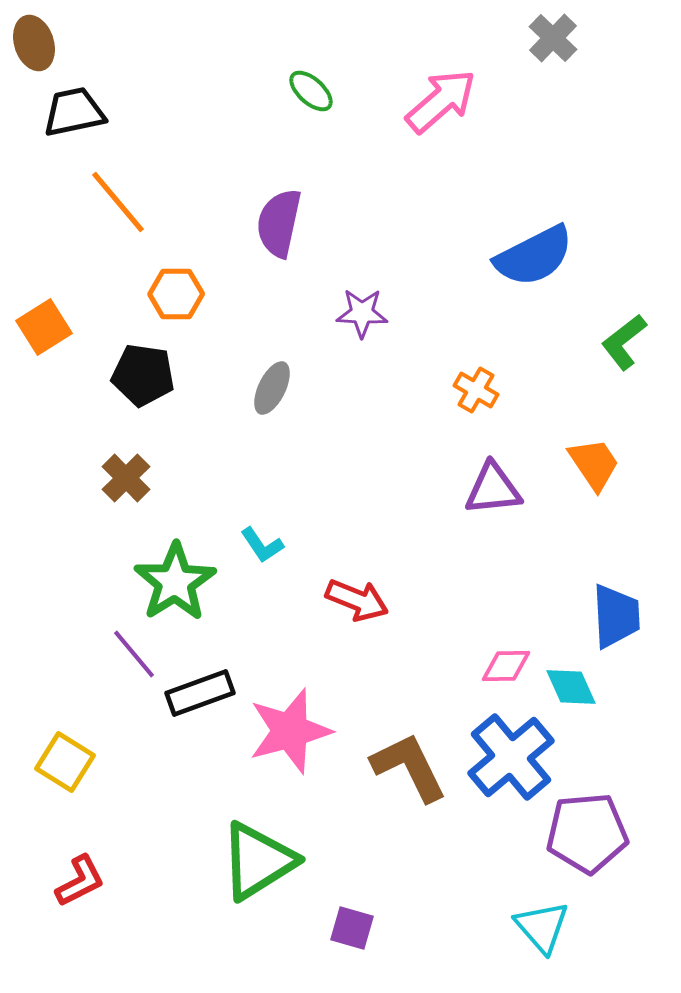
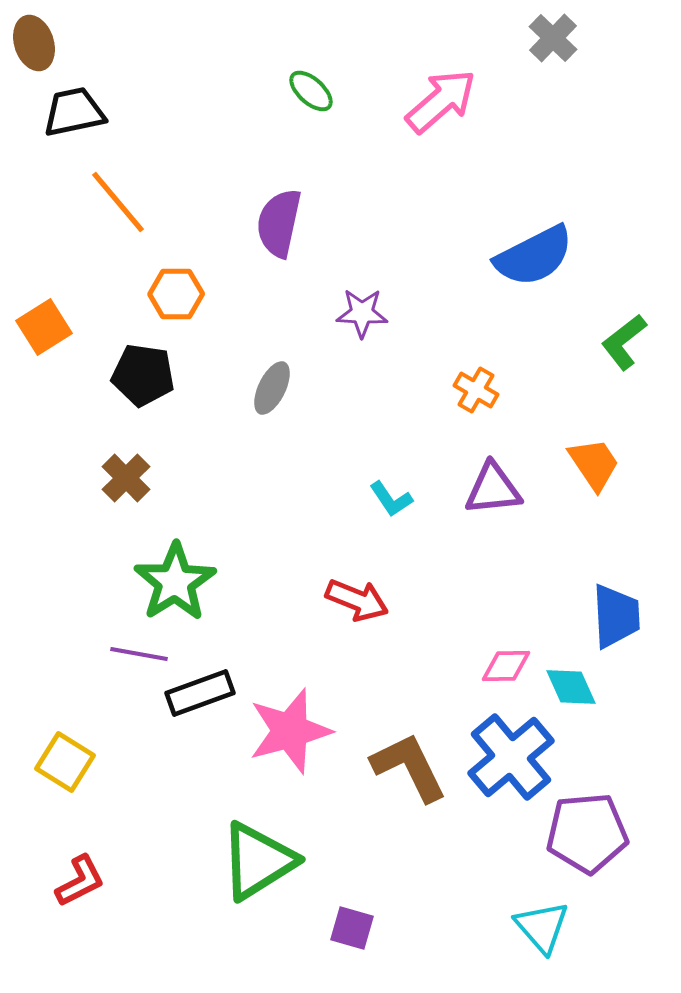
cyan L-shape: moved 129 px right, 46 px up
purple line: moved 5 px right; rotated 40 degrees counterclockwise
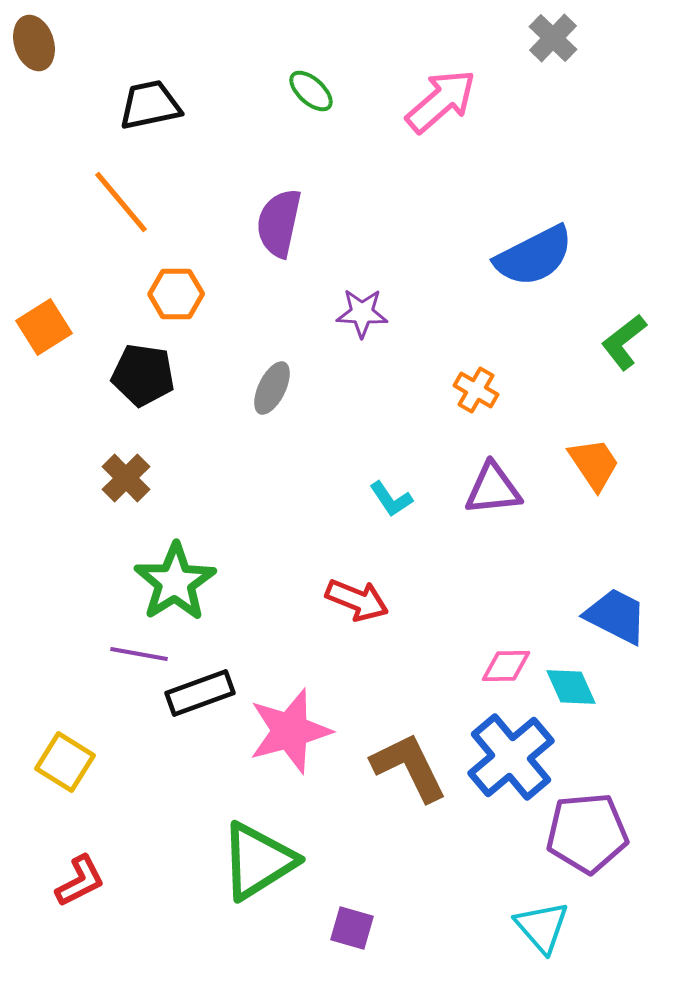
black trapezoid: moved 76 px right, 7 px up
orange line: moved 3 px right
blue trapezoid: rotated 60 degrees counterclockwise
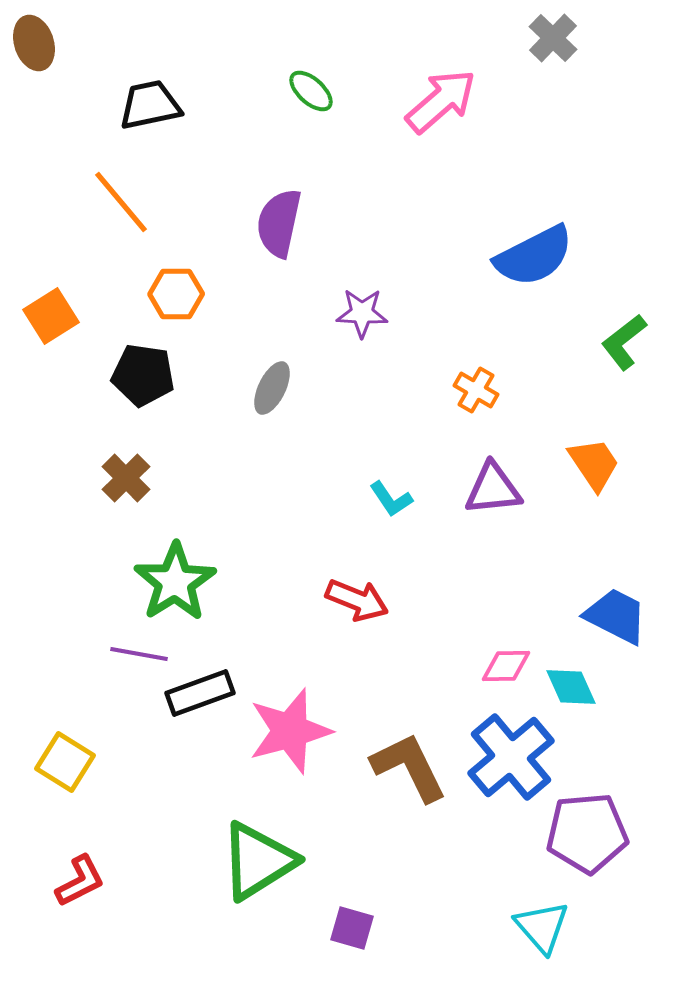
orange square: moved 7 px right, 11 px up
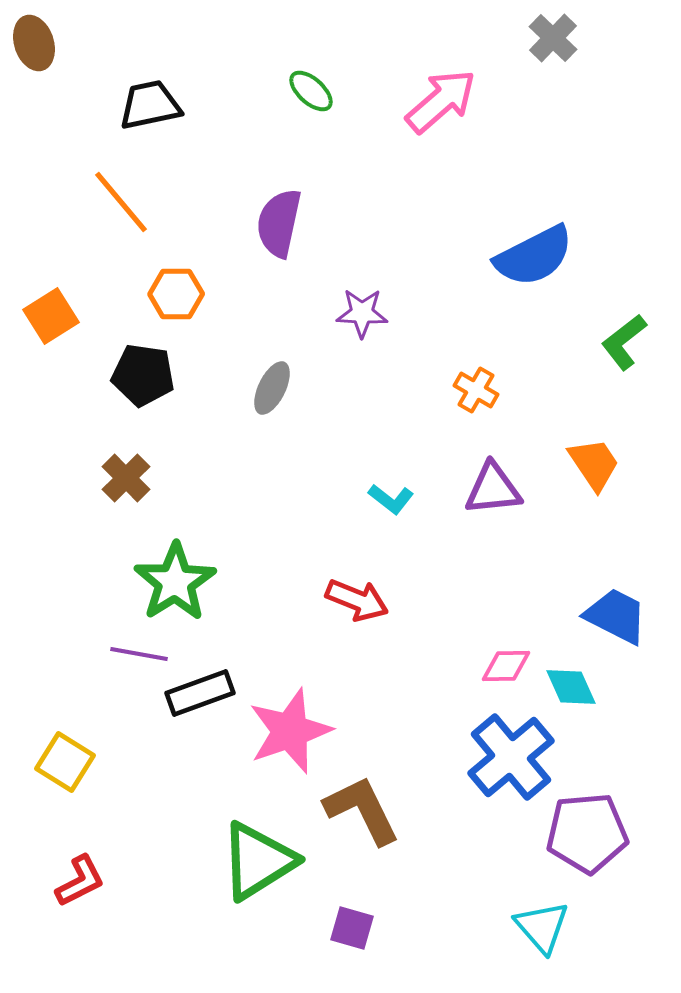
cyan L-shape: rotated 18 degrees counterclockwise
pink star: rotated 4 degrees counterclockwise
brown L-shape: moved 47 px left, 43 px down
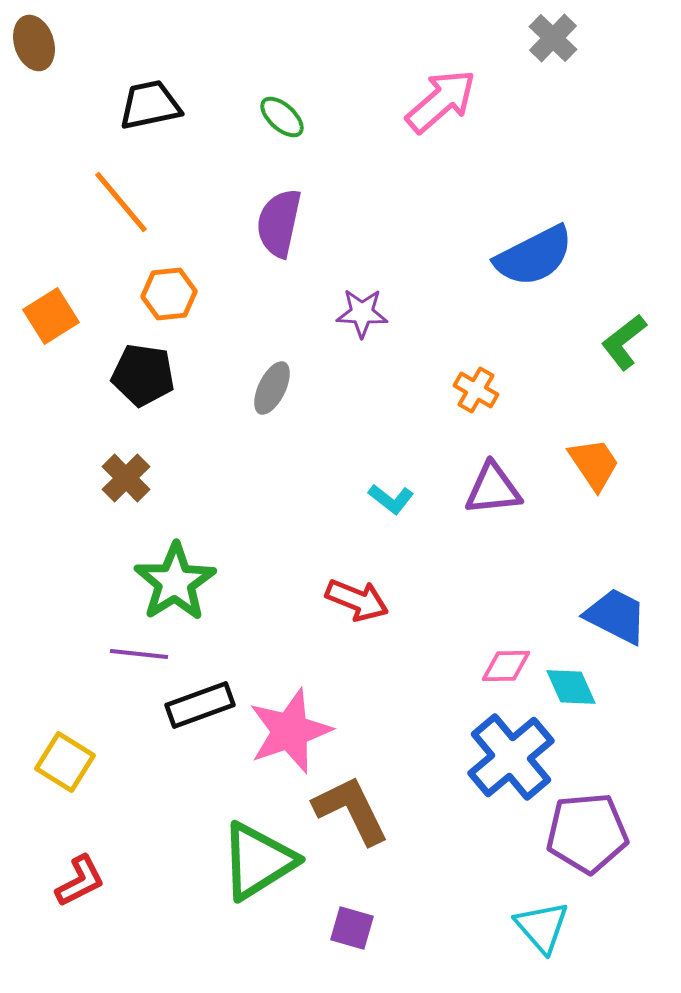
green ellipse: moved 29 px left, 26 px down
orange hexagon: moved 7 px left; rotated 6 degrees counterclockwise
purple line: rotated 4 degrees counterclockwise
black rectangle: moved 12 px down
brown L-shape: moved 11 px left
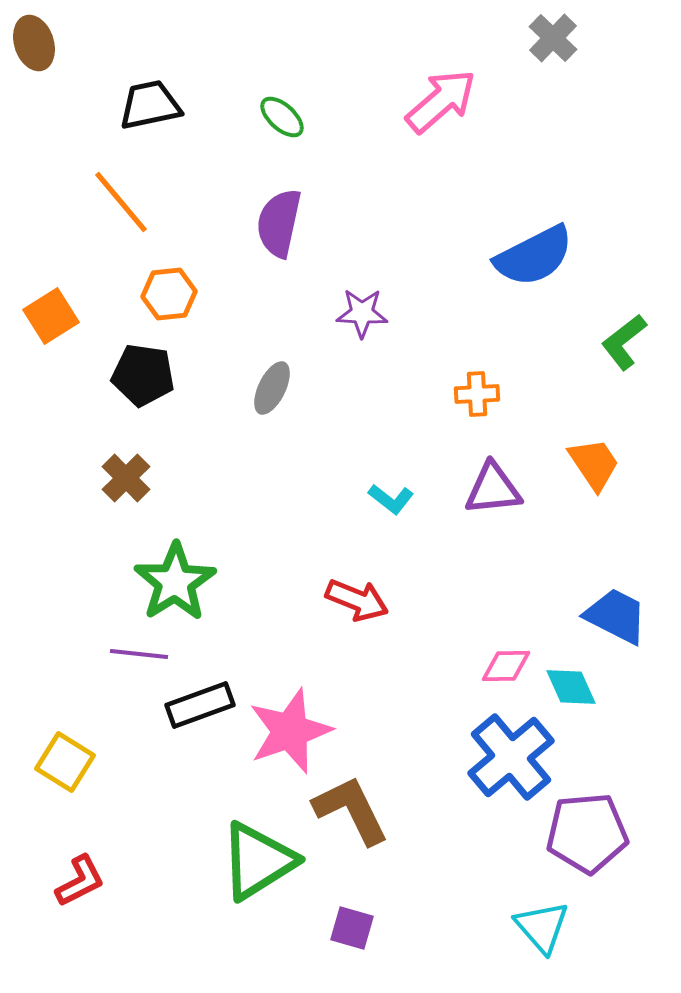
orange cross: moved 1 px right, 4 px down; rotated 33 degrees counterclockwise
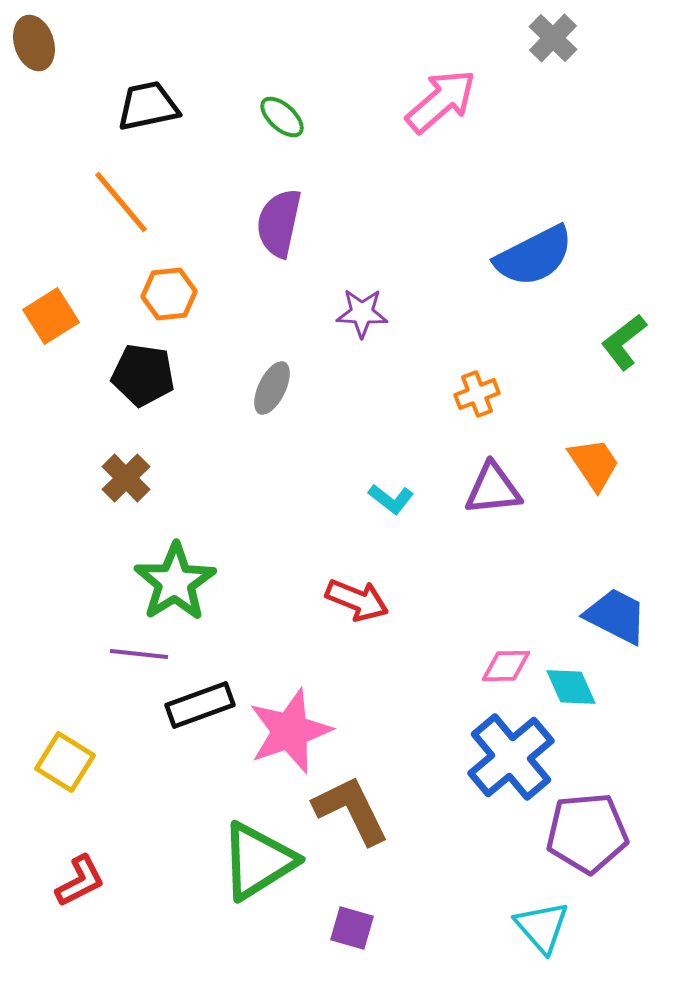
black trapezoid: moved 2 px left, 1 px down
orange cross: rotated 18 degrees counterclockwise
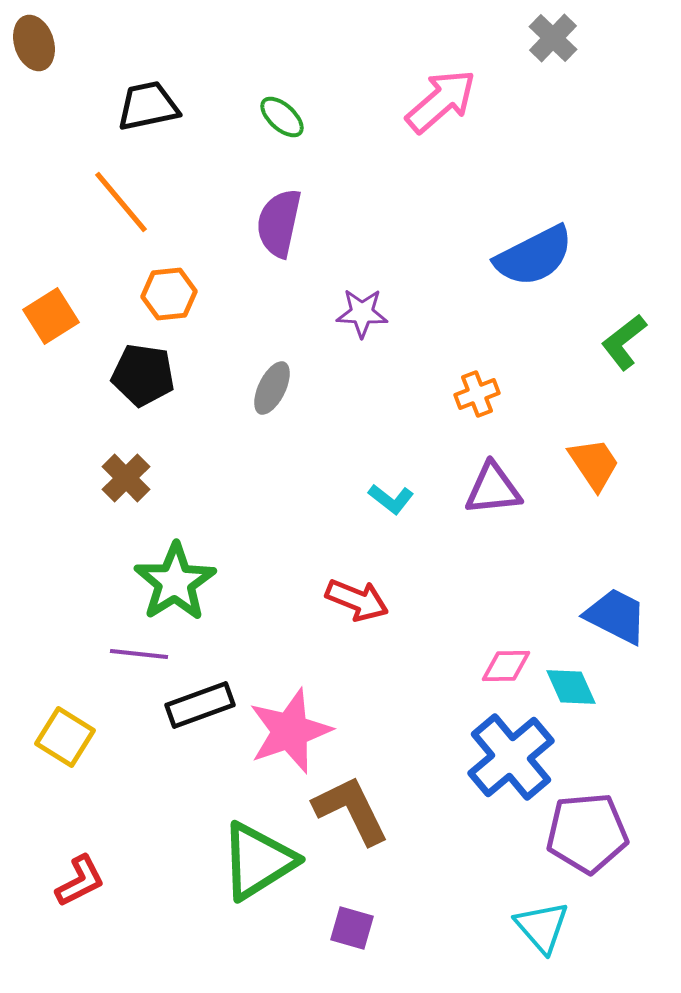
yellow square: moved 25 px up
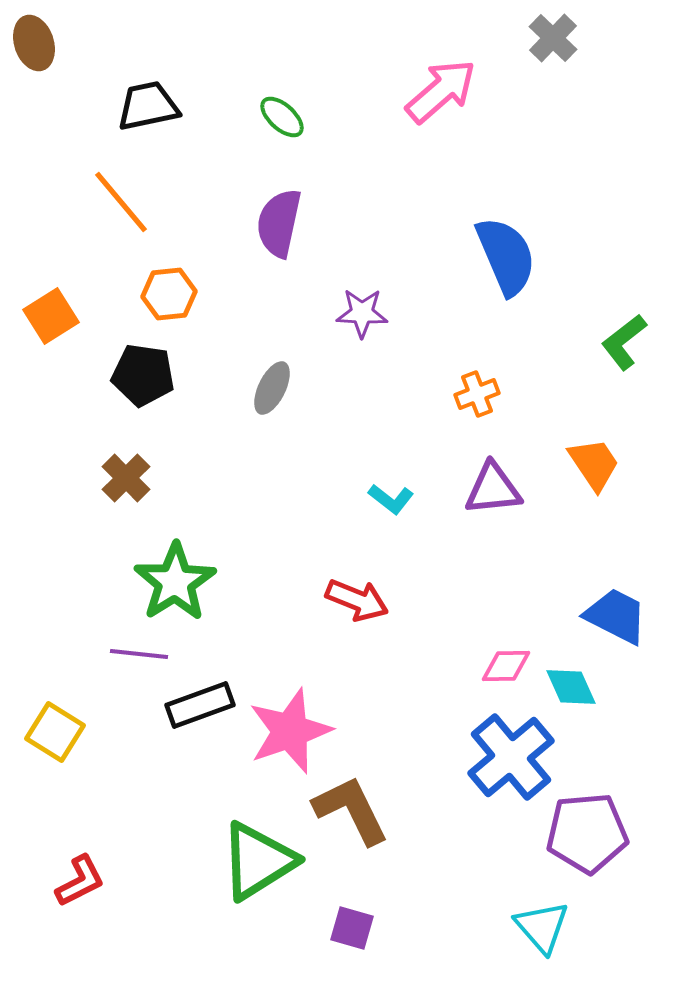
pink arrow: moved 10 px up
blue semicircle: moved 28 px left; rotated 86 degrees counterclockwise
yellow square: moved 10 px left, 5 px up
